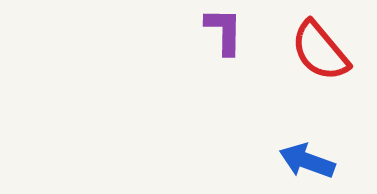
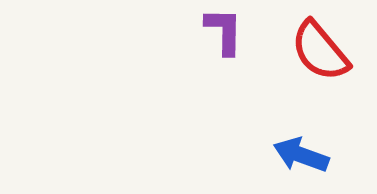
blue arrow: moved 6 px left, 6 px up
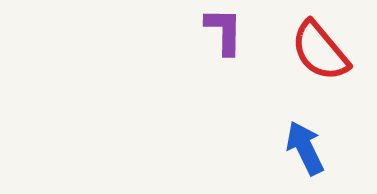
blue arrow: moved 4 px right, 7 px up; rotated 44 degrees clockwise
